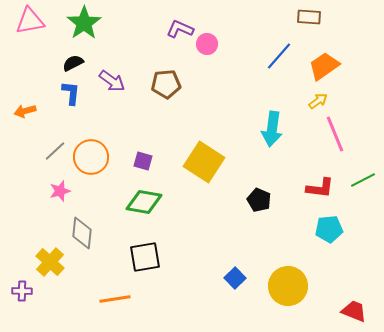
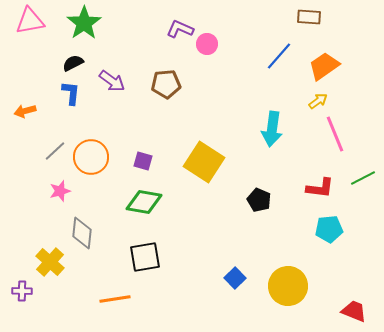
green line: moved 2 px up
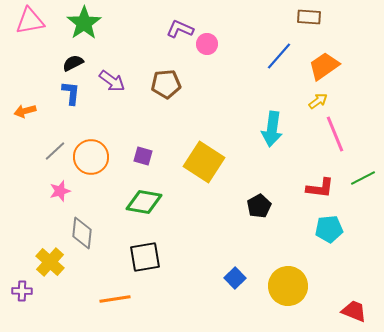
purple square: moved 5 px up
black pentagon: moved 6 px down; rotated 20 degrees clockwise
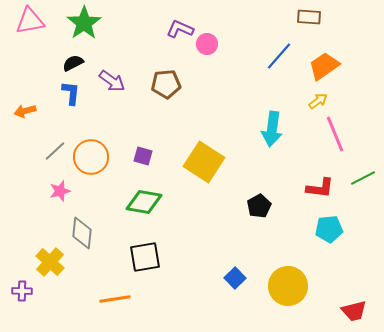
red trapezoid: rotated 144 degrees clockwise
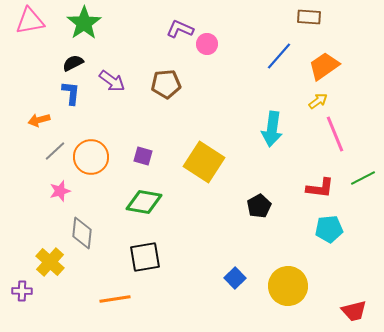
orange arrow: moved 14 px right, 9 px down
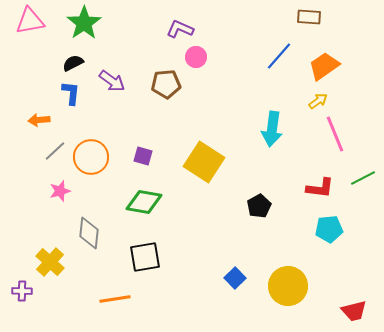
pink circle: moved 11 px left, 13 px down
orange arrow: rotated 10 degrees clockwise
gray diamond: moved 7 px right
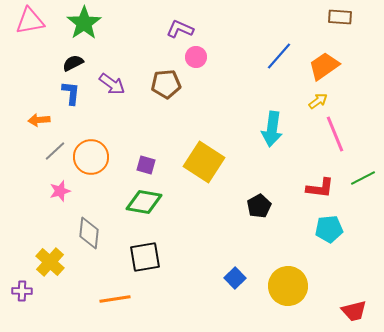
brown rectangle: moved 31 px right
purple arrow: moved 3 px down
purple square: moved 3 px right, 9 px down
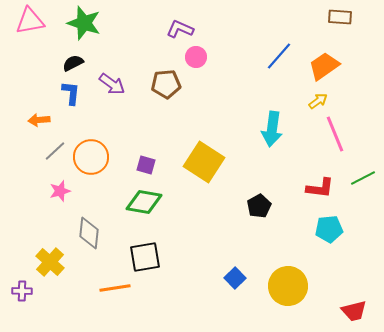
green star: rotated 20 degrees counterclockwise
orange line: moved 11 px up
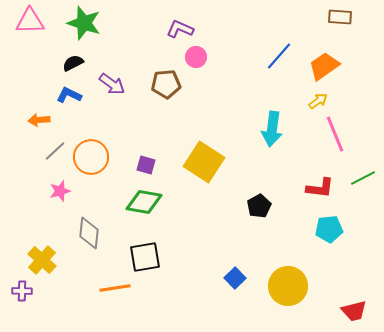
pink triangle: rotated 8 degrees clockwise
blue L-shape: moved 2 px left, 2 px down; rotated 70 degrees counterclockwise
yellow cross: moved 8 px left, 2 px up
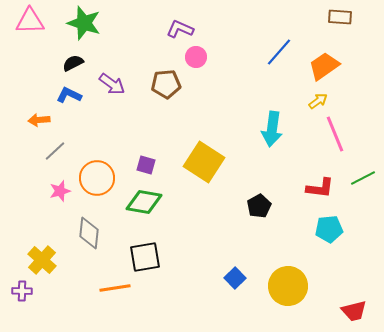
blue line: moved 4 px up
orange circle: moved 6 px right, 21 px down
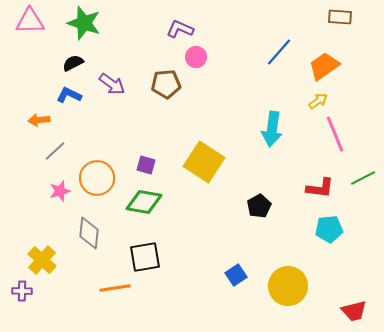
blue square: moved 1 px right, 3 px up; rotated 10 degrees clockwise
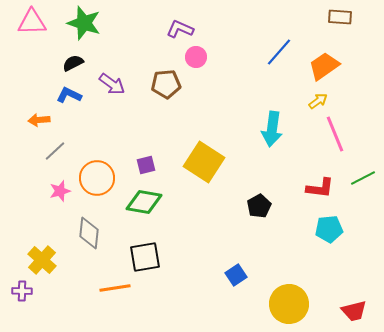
pink triangle: moved 2 px right, 1 px down
purple square: rotated 30 degrees counterclockwise
yellow circle: moved 1 px right, 18 px down
